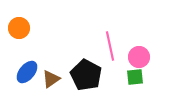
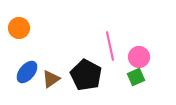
green square: moved 1 px right; rotated 18 degrees counterclockwise
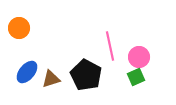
brown triangle: rotated 18 degrees clockwise
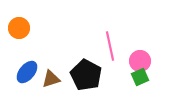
pink circle: moved 1 px right, 4 px down
green square: moved 4 px right
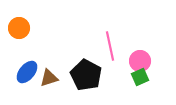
brown triangle: moved 2 px left, 1 px up
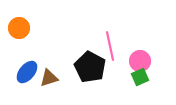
black pentagon: moved 4 px right, 8 px up
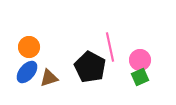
orange circle: moved 10 px right, 19 px down
pink line: moved 1 px down
pink circle: moved 1 px up
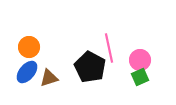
pink line: moved 1 px left, 1 px down
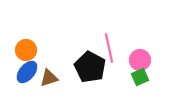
orange circle: moved 3 px left, 3 px down
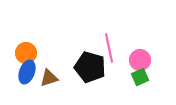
orange circle: moved 3 px down
black pentagon: rotated 12 degrees counterclockwise
blue ellipse: rotated 20 degrees counterclockwise
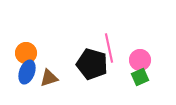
black pentagon: moved 2 px right, 3 px up
